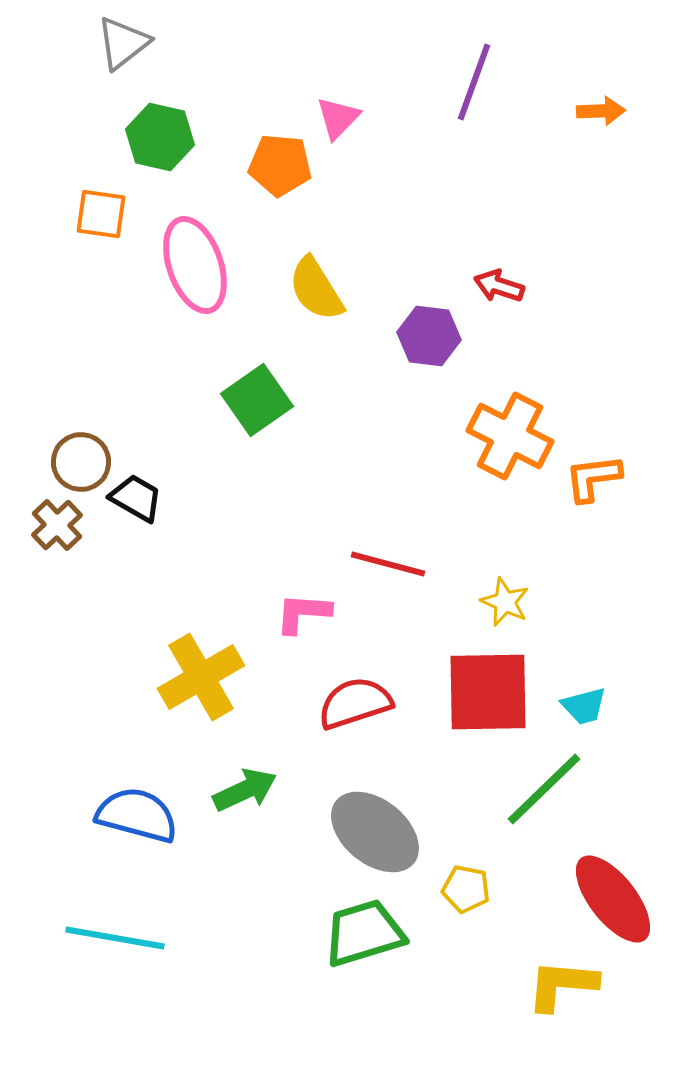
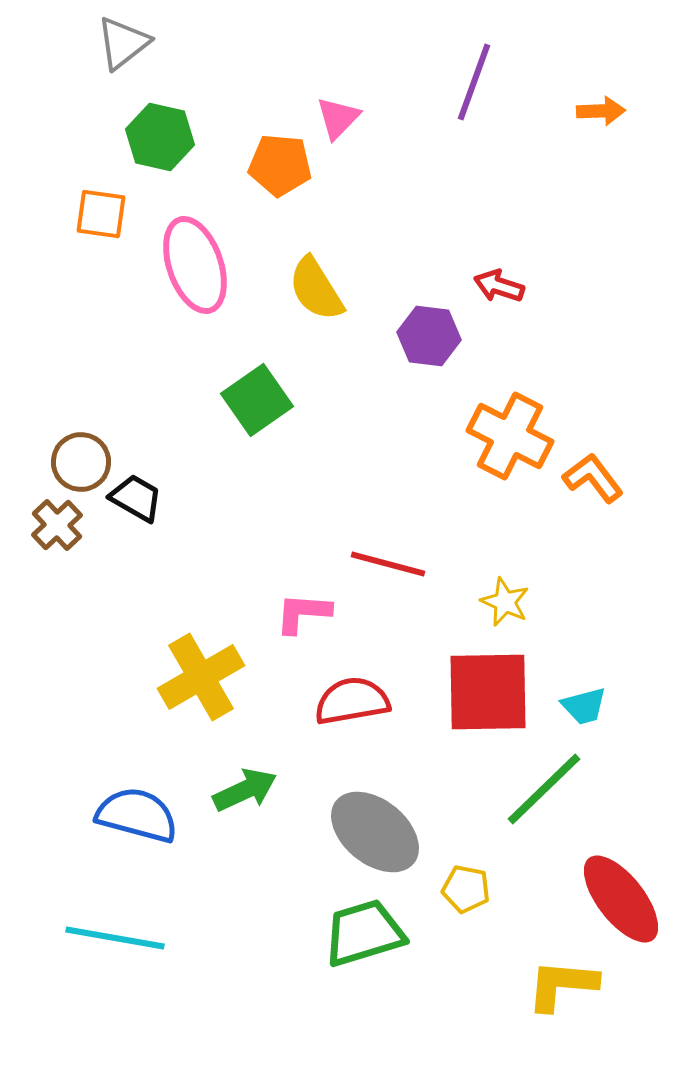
orange L-shape: rotated 60 degrees clockwise
red semicircle: moved 3 px left, 2 px up; rotated 8 degrees clockwise
red ellipse: moved 8 px right
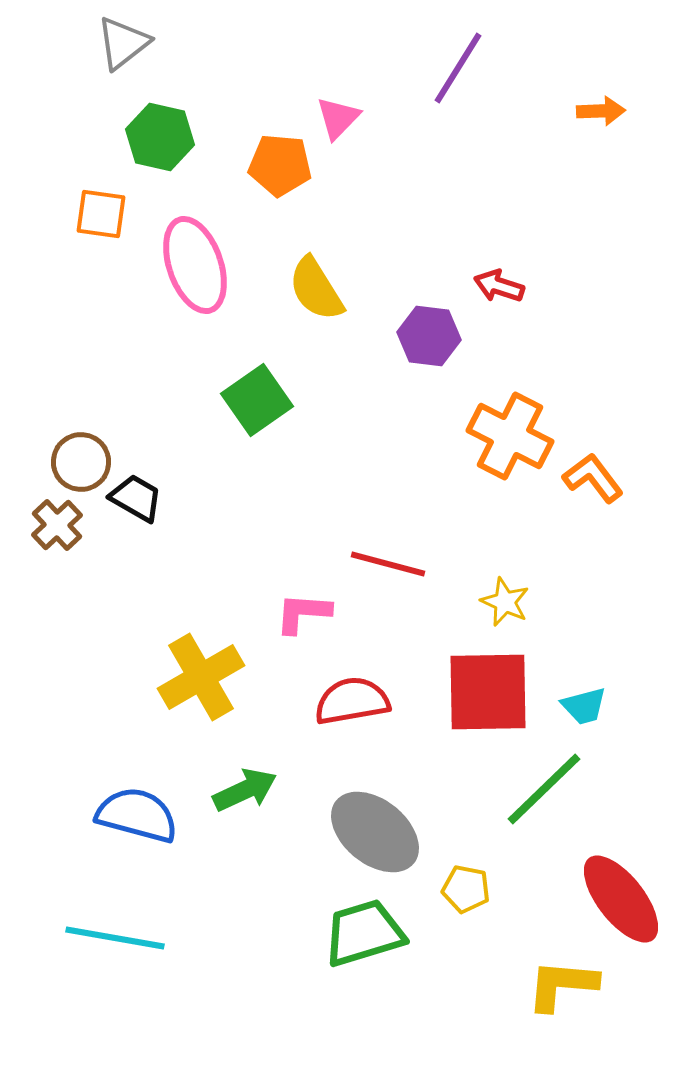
purple line: moved 16 px left, 14 px up; rotated 12 degrees clockwise
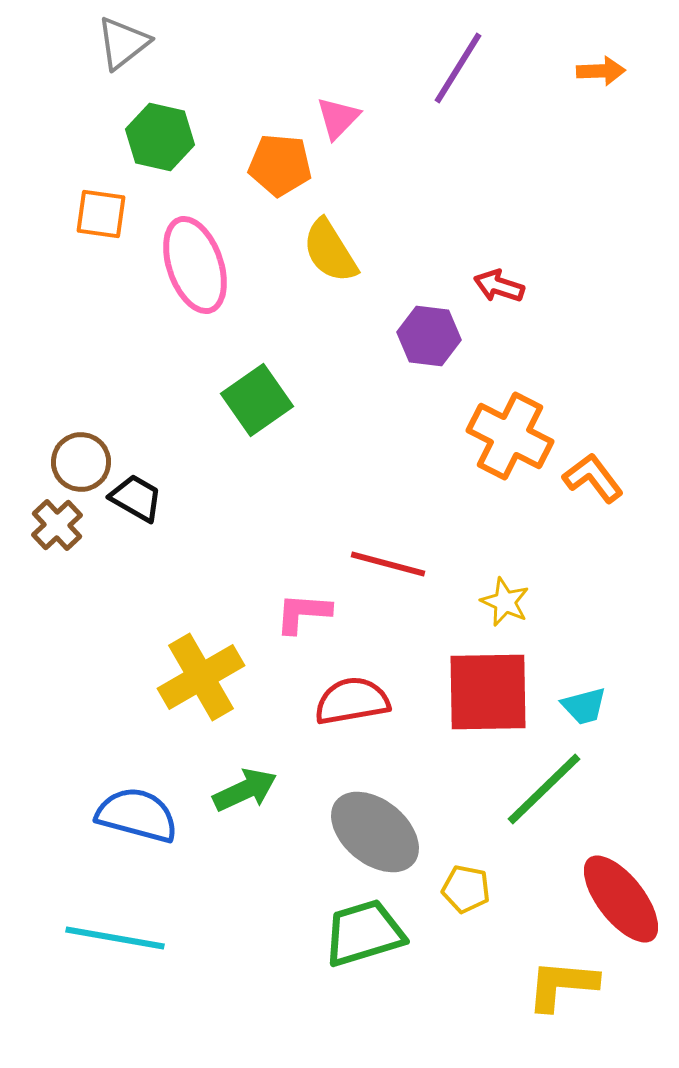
orange arrow: moved 40 px up
yellow semicircle: moved 14 px right, 38 px up
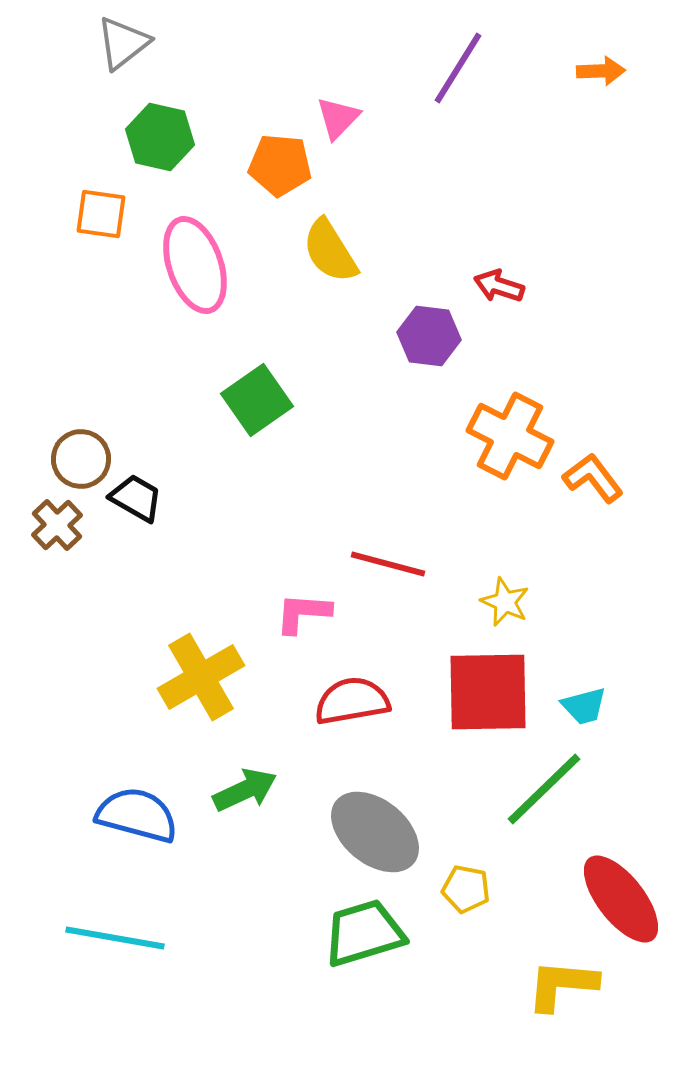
brown circle: moved 3 px up
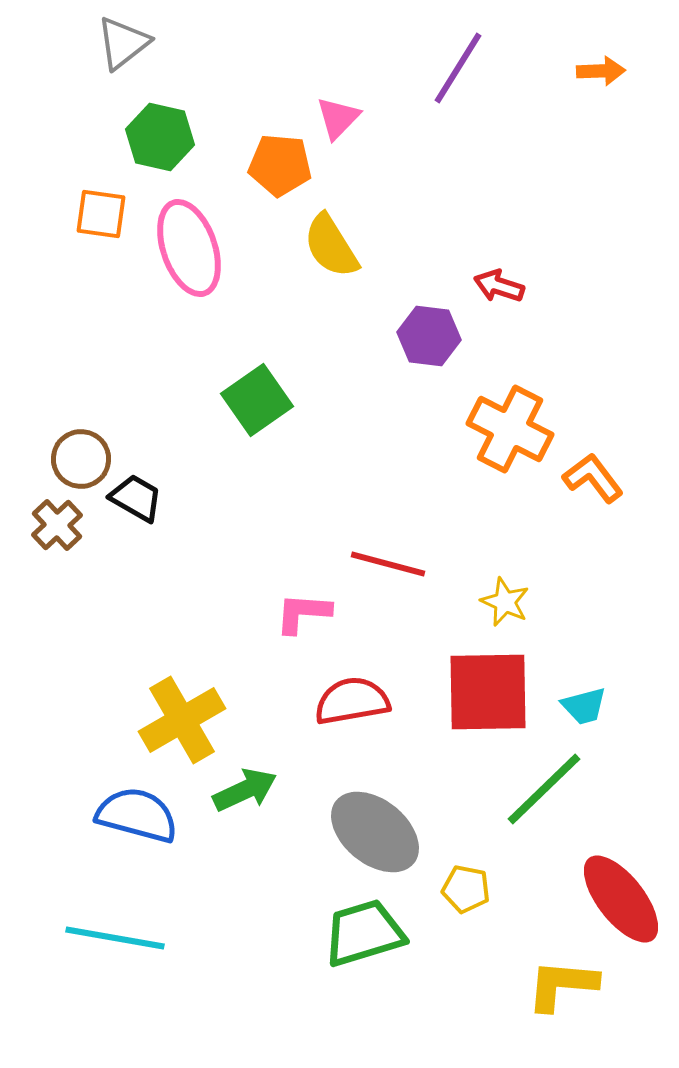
yellow semicircle: moved 1 px right, 5 px up
pink ellipse: moved 6 px left, 17 px up
orange cross: moved 7 px up
yellow cross: moved 19 px left, 43 px down
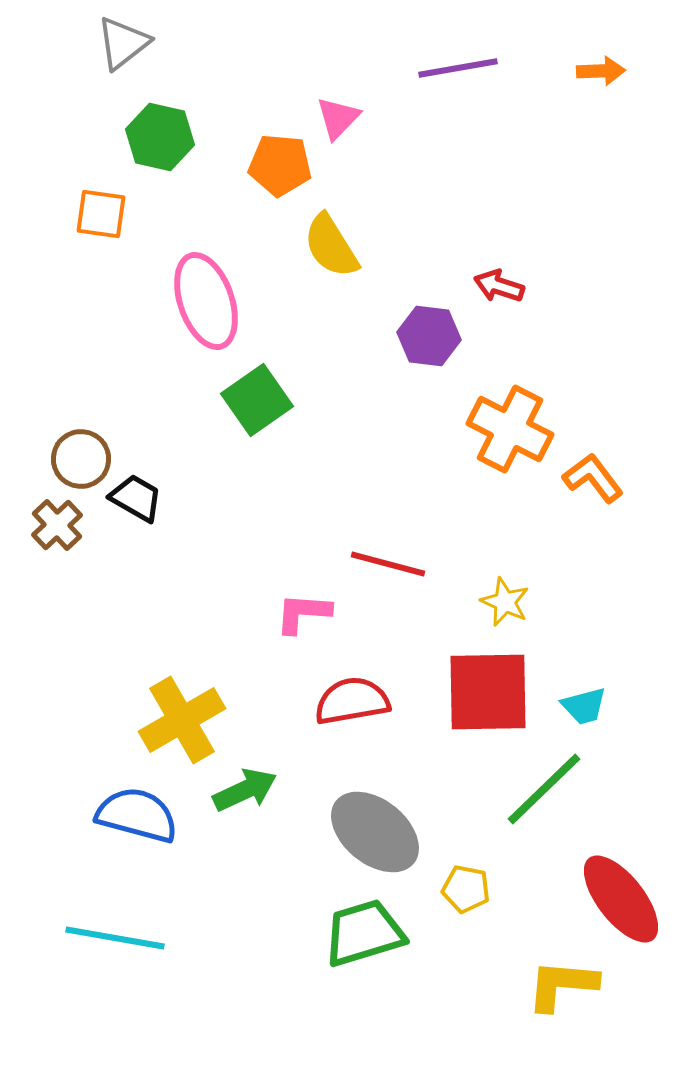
purple line: rotated 48 degrees clockwise
pink ellipse: moved 17 px right, 53 px down
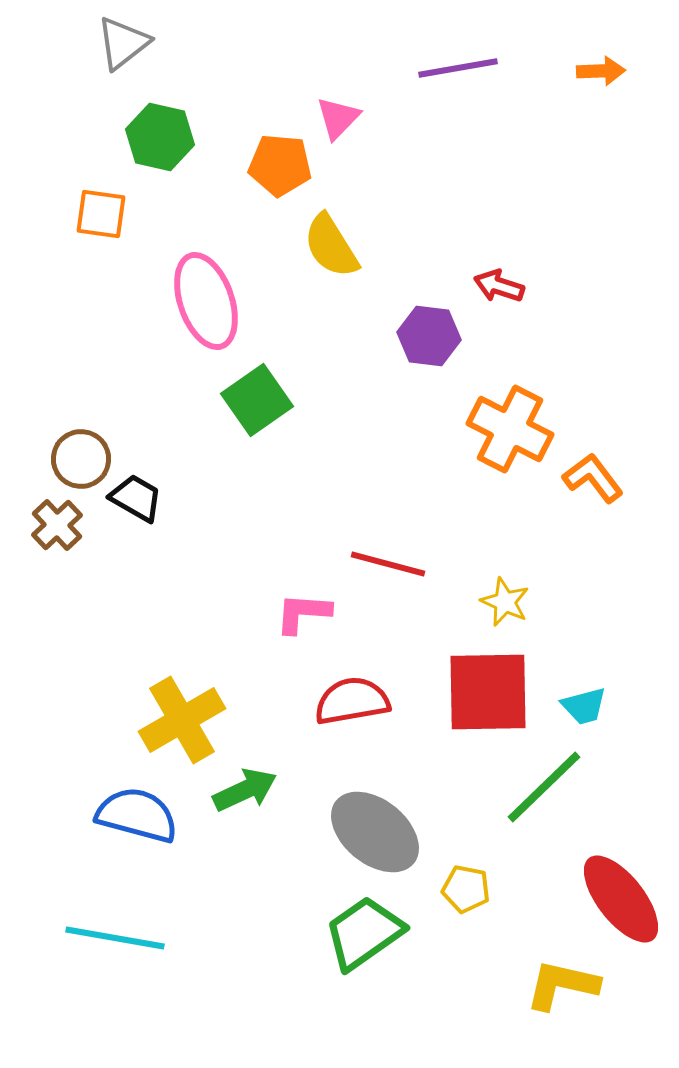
green line: moved 2 px up
green trapezoid: rotated 18 degrees counterclockwise
yellow L-shape: rotated 8 degrees clockwise
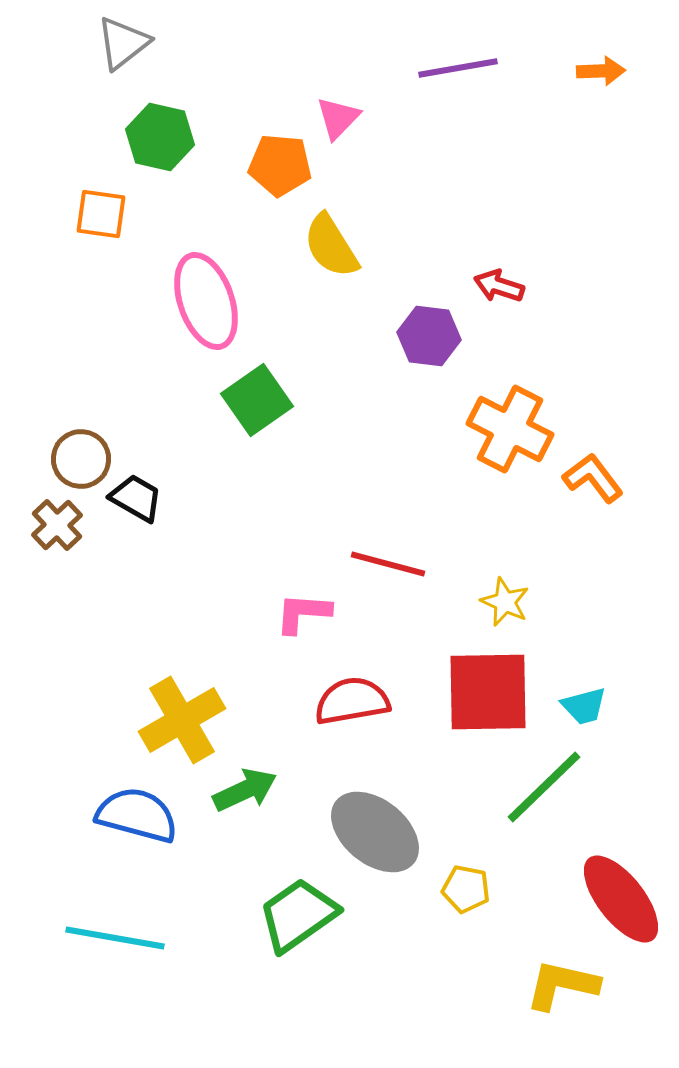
green trapezoid: moved 66 px left, 18 px up
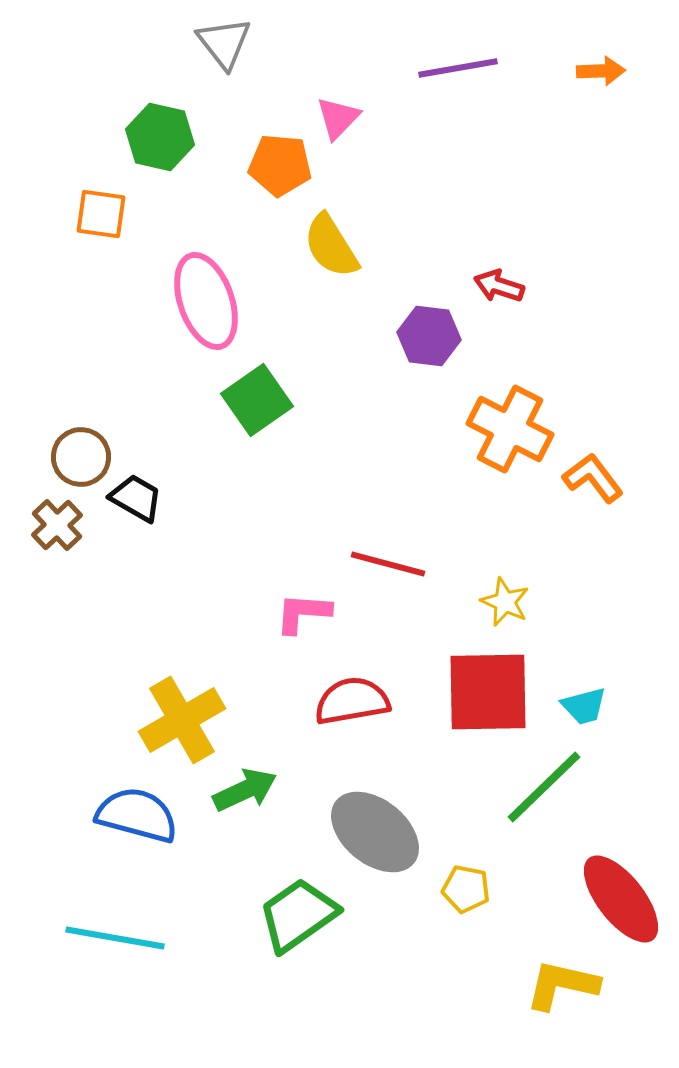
gray triangle: moved 101 px right; rotated 30 degrees counterclockwise
brown circle: moved 2 px up
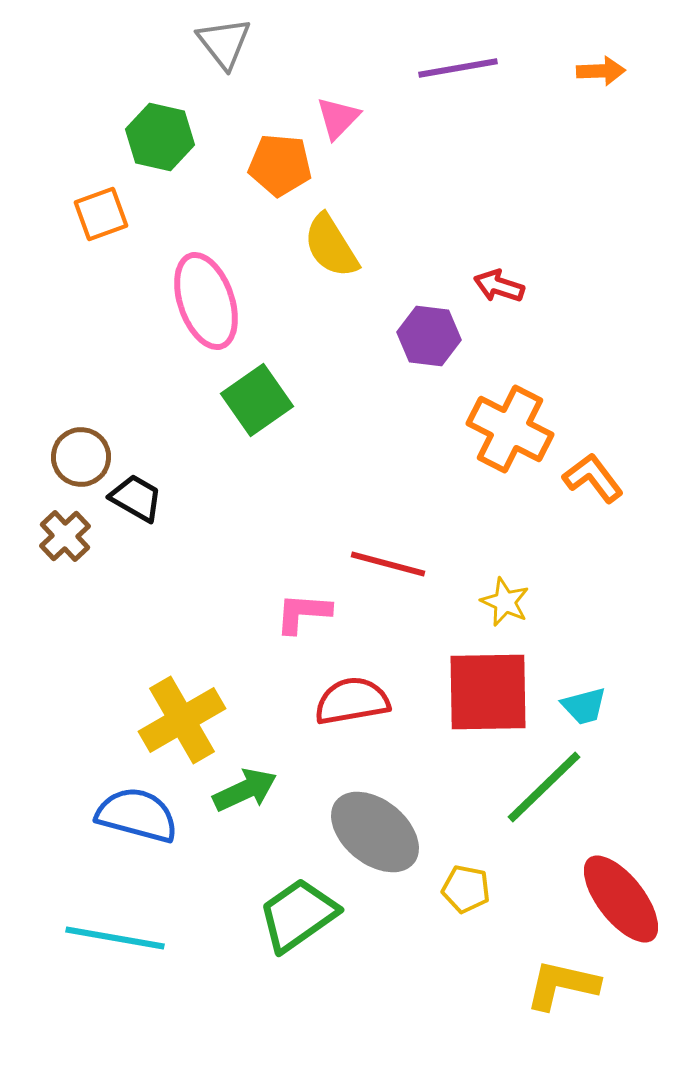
orange square: rotated 28 degrees counterclockwise
brown cross: moved 8 px right, 11 px down
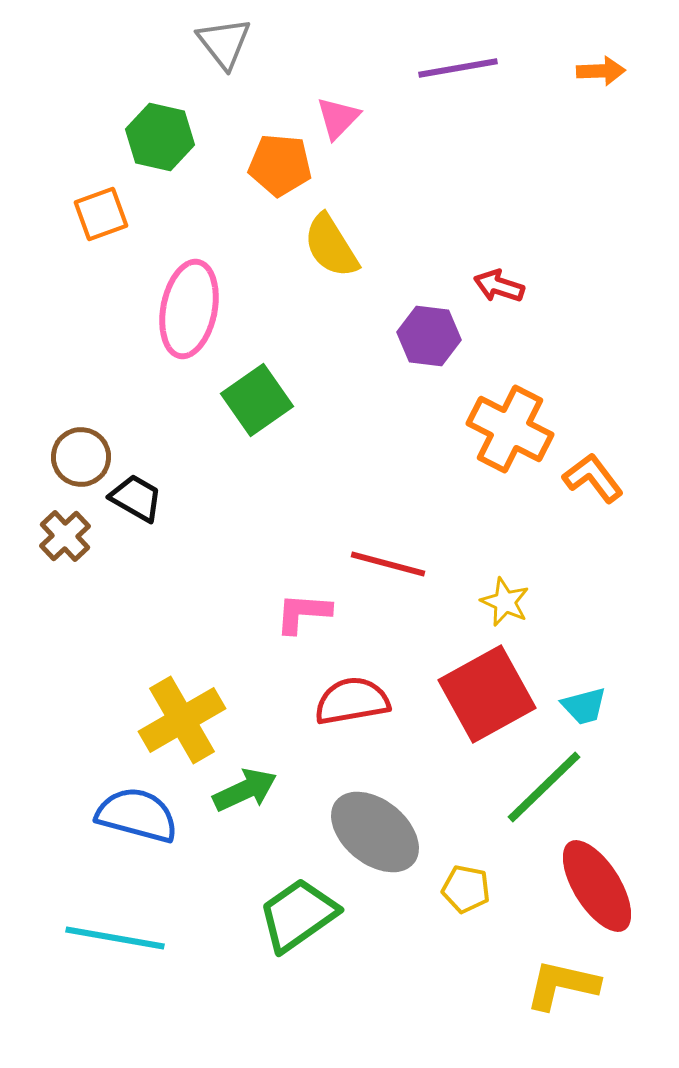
pink ellipse: moved 17 px left, 8 px down; rotated 30 degrees clockwise
red square: moved 1 px left, 2 px down; rotated 28 degrees counterclockwise
red ellipse: moved 24 px left, 13 px up; rotated 6 degrees clockwise
